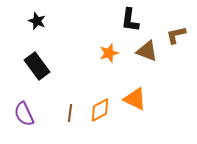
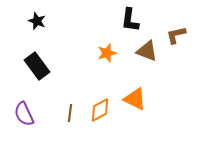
orange star: moved 2 px left
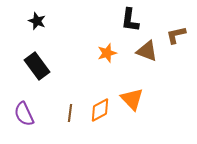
orange triangle: moved 3 px left; rotated 20 degrees clockwise
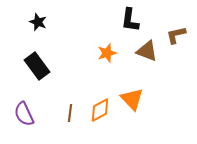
black star: moved 1 px right, 1 px down
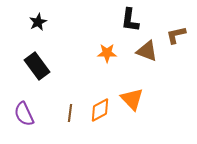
black star: rotated 24 degrees clockwise
orange star: rotated 18 degrees clockwise
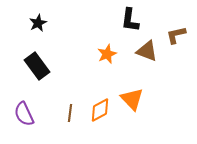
black star: moved 1 px down
orange star: moved 1 px down; rotated 24 degrees counterclockwise
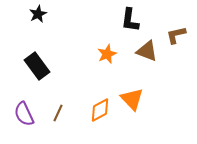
black star: moved 9 px up
brown line: moved 12 px left; rotated 18 degrees clockwise
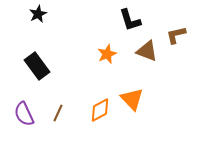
black L-shape: rotated 25 degrees counterclockwise
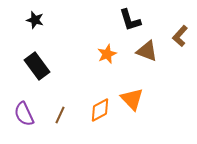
black star: moved 3 px left, 6 px down; rotated 30 degrees counterclockwise
brown L-shape: moved 4 px right, 1 px down; rotated 35 degrees counterclockwise
brown line: moved 2 px right, 2 px down
